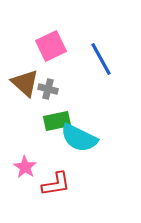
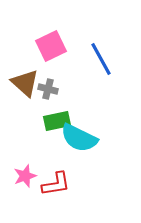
pink star: moved 9 px down; rotated 20 degrees clockwise
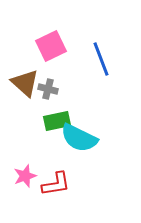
blue line: rotated 8 degrees clockwise
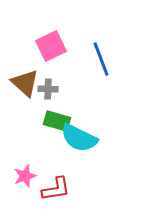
gray cross: rotated 12 degrees counterclockwise
green rectangle: rotated 28 degrees clockwise
red L-shape: moved 5 px down
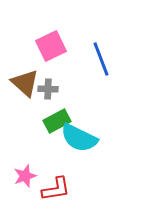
green rectangle: rotated 44 degrees counterclockwise
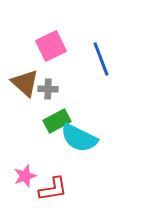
red L-shape: moved 3 px left
